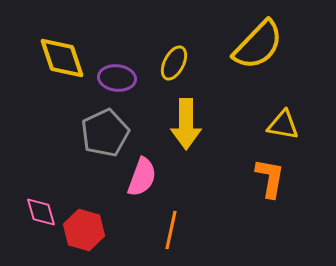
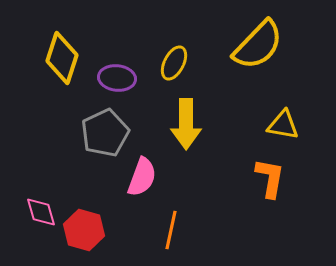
yellow diamond: rotated 36 degrees clockwise
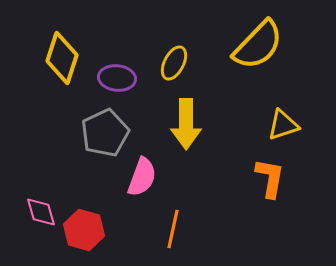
yellow triangle: rotated 28 degrees counterclockwise
orange line: moved 2 px right, 1 px up
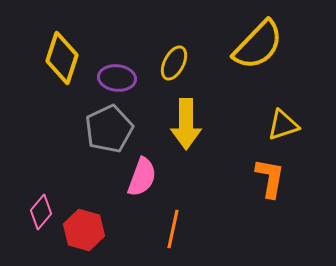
gray pentagon: moved 4 px right, 4 px up
pink diamond: rotated 56 degrees clockwise
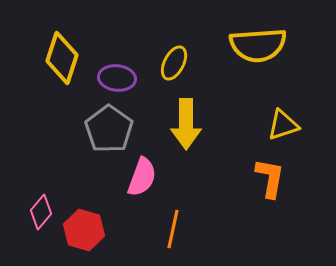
yellow semicircle: rotated 42 degrees clockwise
gray pentagon: rotated 12 degrees counterclockwise
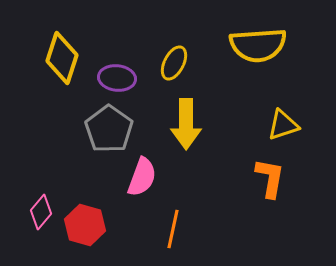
red hexagon: moved 1 px right, 5 px up
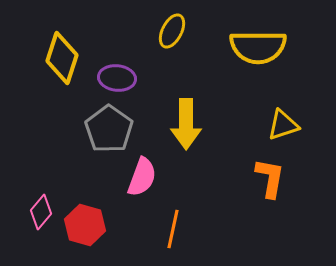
yellow semicircle: moved 2 px down; rotated 4 degrees clockwise
yellow ellipse: moved 2 px left, 32 px up
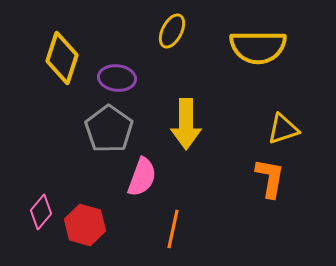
yellow triangle: moved 4 px down
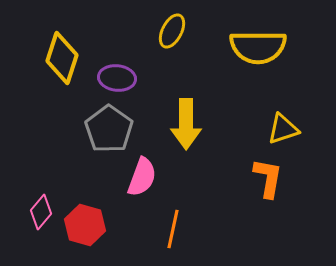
orange L-shape: moved 2 px left
